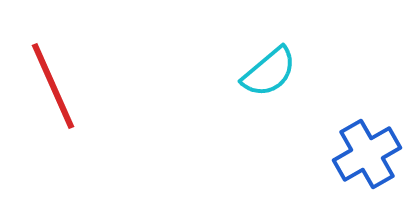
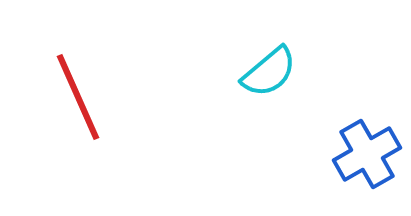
red line: moved 25 px right, 11 px down
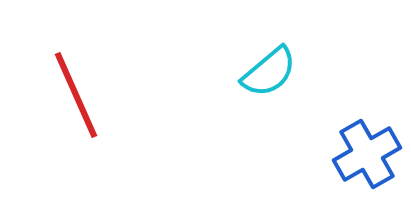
red line: moved 2 px left, 2 px up
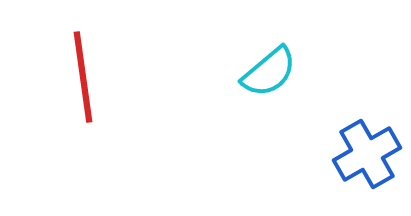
red line: moved 7 px right, 18 px up; rotated 16 degrees clockwise
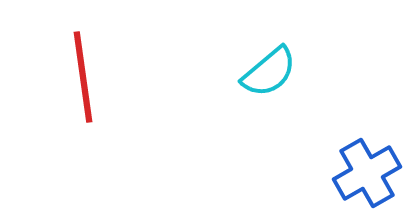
blue cross: moved 19 px down
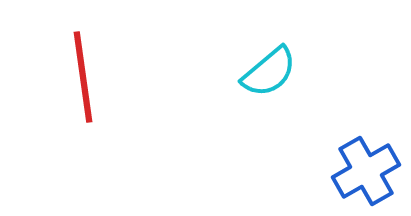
blue cross: moved 1 px left, 2 px up
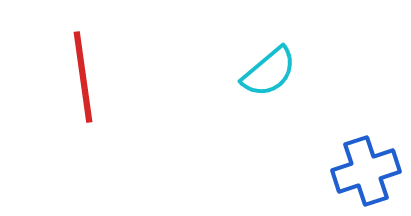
blue cross: rotated 12 degrees clockwise
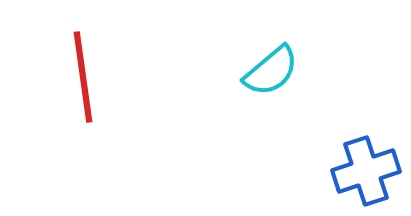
cyan semicircle: moved 2 px right, 1 px up
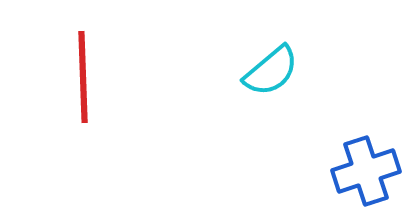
red line: rotated 6 degrees clockwise
